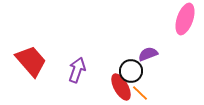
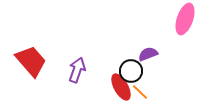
orange line: moved 1 px up
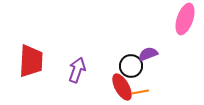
red trapezoid: rotated 44 degrees clockwise
black circle: moved 5 px up
red ellipse: moved 1 px right
orange line: rotated 54 degrees counterclockwise
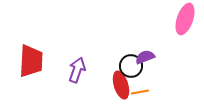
purple semicircle: moved 3 px left, 3 px down
red ellipse: moved 1 px left, 2 px up; rotated 12 degrees clockwise
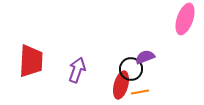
black circle: moved 3 px down
red ellipse: rotated 32 degrees clockwise
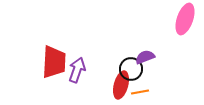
red trapezoid: moved 23 px right, 1 px down
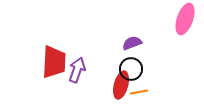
purple semicircle: moved 13 px left, 14 px up
orange line: moved 1 px left
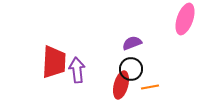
purple arrow: rotated 25 degrees counterclockwise
orange line: moved 11 px right, 5 px up
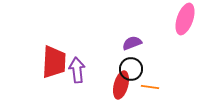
orange line: rotated 18 degrees clockwise
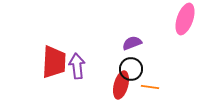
purple arrow: moved 4 px up
